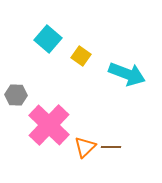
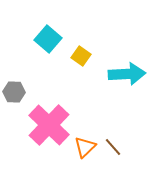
cyan arrow: rotated 24 degrees counterclockwise
gray hexagon: moved 2 px left, 3 px up
brown line: moved 2 px right; rotated 48 degrees clockwise
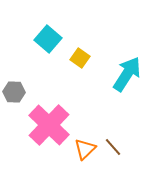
yellow square: moved 1 px left, 2 px down
cyan arrow: rotated 54 degrees counterclockwise
orange triangle: moved 2 px down
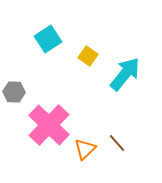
cyan square: rotated 16 degrees clockwise
yellow square: moved 8 px right, 2 px up
cyan arrow: moved 2 px left; rotated 6 degrees clockwise
brown line: moved 4 px right, 4 px up
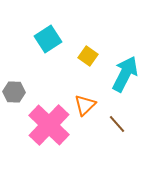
cyan arrow: rotated 12 degrees counterclockwise
brown line: moved 19 px up
orange triangle: moved 44 px up
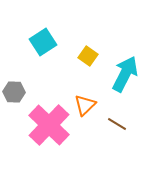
cyan square: moved 5 px left, 3 px down
brown line: rotated 18 degrees counterclockwise
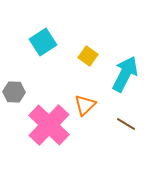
brown line: moved 9 px right
